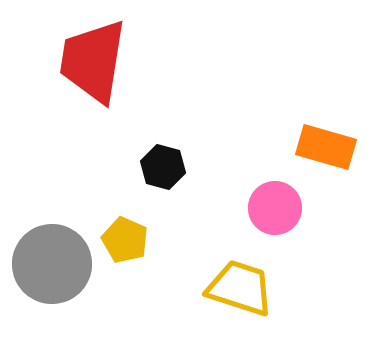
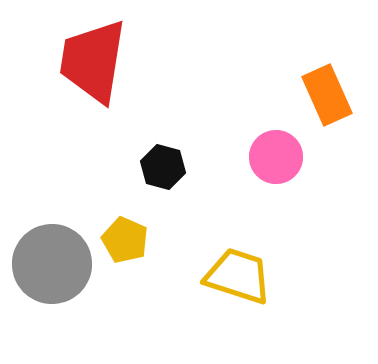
orange rectangle: moved 1 px right, 52 px up; rotated 50 degrees clockwise
pink circle: moved 1 px right, 51 px up
yellow trapezoid: moved 2 px left, 12 px up
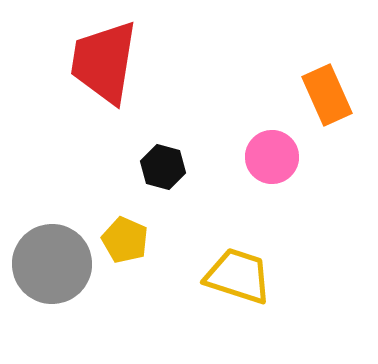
red trapezoid: moved 11 px right, 1 px down
pink circle: moved 4 px left
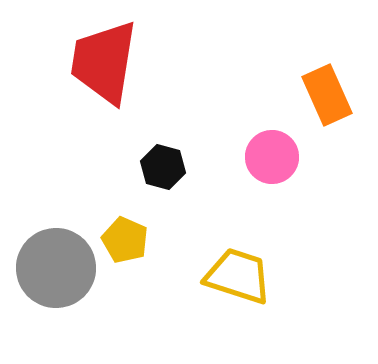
gray circle: moved 4 px right, 4 px down
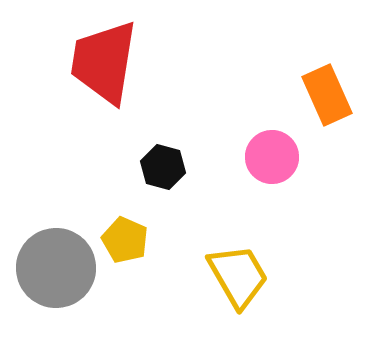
yellow trapezoid: rotated 42 degrees clockwise
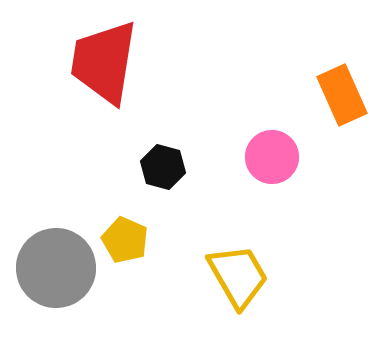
orange rectangle: moved 15 px right
